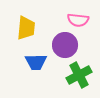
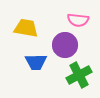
yellow trapezoid: rotated 85 degrees counterclockwise
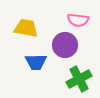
green cross: moved 4 px down
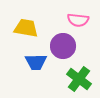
purple circle: moved 2 px left, 1 px down
green cross: rotated 25 degrees counterclockwise
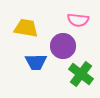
green cross: moved 2 px right, 5 px up
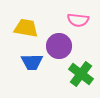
purple circle: moved 4 px left
blue trapezoid: moved 4 px left
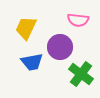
yellow trapezoid: rotated 75 degrees counterclockwise
purple circle: moved 1 px right, 1 px down
blue trapezoid: rotated 10 degrees counterclockwise
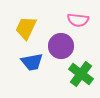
purple circle: moved 1 px right, 1 px up
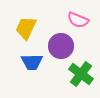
pink semicircle: rotated 15 degrees clockwise
blue trapezoid: rotated 10 degrees clockwise
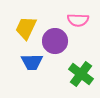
pink semicircle: rotated 20 degrees counterclockwise
purple circle: moved 6 px left, 5 px up
